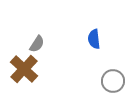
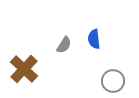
gray semicircle: moved 27 px right, 1 px down
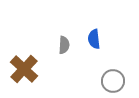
gray semicircle: rotated 30 degrees counterclockwise
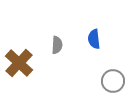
gray semicircle: moved 7 px left
brown cross: moved 5 px left, 6 px up
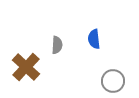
brown cross: moved 7 px right, 4 px down
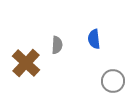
brown cross: moved 4 px up
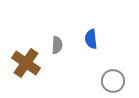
blue semicircle: moved 3 px left
brown cross: rotated 8 degrees counterclockwise
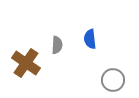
blue semicircle: moved 1 px left
gray circle: moved 1 px up
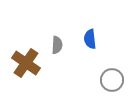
gray circle: moved 1 px left
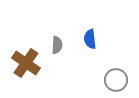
gray circle: moved 4 px right
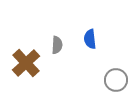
brown cross: rotated 12 degrees clockwise
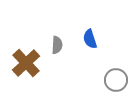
blue semicircle: rotated 12 degrees counterclockwise
